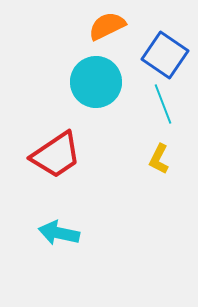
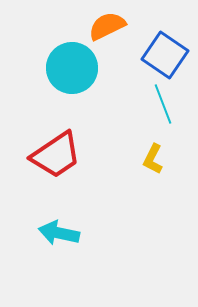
cyan circle: moved 24 px left, 14 px up
yellow L-shape: moved 6 px left
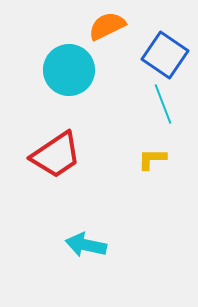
cyan circle: moved 3 px left, 2 px down
yellow L-shape: moved 1 px left; rotated 64 degrees clockwise
cyan arrow: moved 27 px right, 12 px down
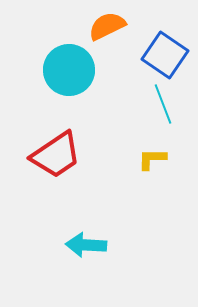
cyan arrow: rotated 9 degrees counterclockwise
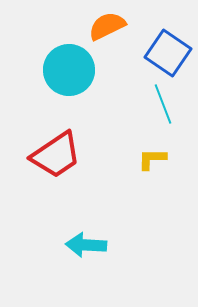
blue square: moved 3 px right, 2 px up
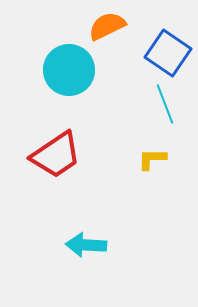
cyan line: moved 2 px right
